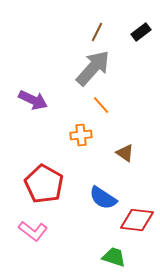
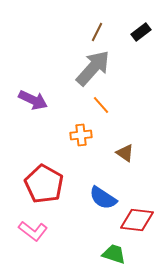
green trapezoid: moved 3 px up
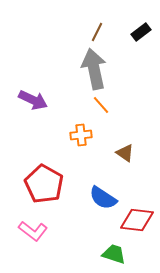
gray arrow: moved 1 px right, 1 px down; rotated 54 degrees counterclockwise
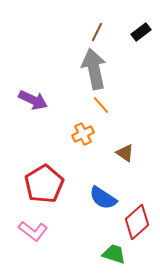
orange cross: moved 2 px right, 1 px up; rotated 20 degrees counterclockwise
red pentagon: rotated 12 degrees clockwise
red diamond: moved 2 px down; rotated 48 degrees counterclockwise
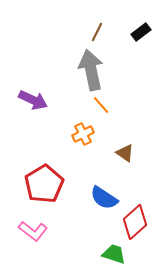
gray arrow: moved 3 px left, 1 px down
blue semicircle: moved 1 px right
red diamond: moved 2 px left
